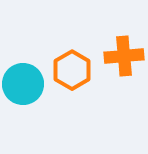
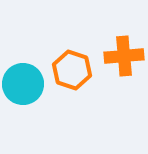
orange hexagon: rotated 12 degrees counterclockwise
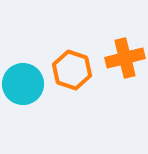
orange cross: moved 1 px right, 2 px down; rotated 9 degrees counterclockwise
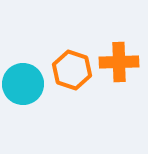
orange cross: moved 6 px left, 4 px down; rotated 12 degrees clockwise
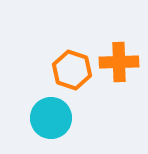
cyan circle: moved 28 px right, 34 px down
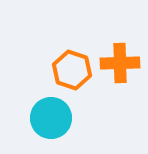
orange cross: moved 1 px right, 1 px down
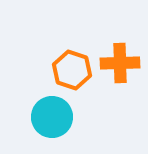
cyan circle: moved 1 px right, 1 px up
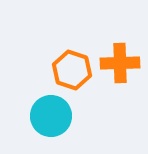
cyan circle: moved 1 px left, 1 px up
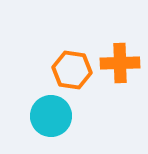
orange hexagon: rotated 9 degrees counterclockwise
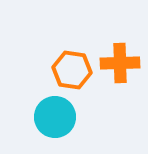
cyan circle: moved 4 px right, 1 px down
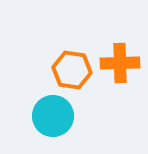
cyan circle: moved 2 px left, 1 px up
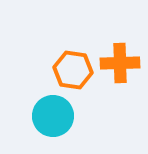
orange hexagon: moved 1 px right
